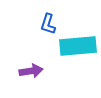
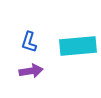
blue L-shape: moved 19 px left, 18 px down
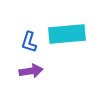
cyan rectangle: moved 11 px left, 12 px up
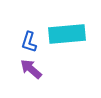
purple arrow: moved 2 px up; rotated 130 degrees counterclockwise
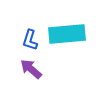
blue L-shape: moved 1 px right, 2 px up
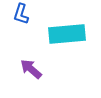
blue L-shape: moved 9 px left, 26 px up
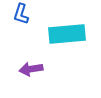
purple arrow: rotated 50 degrees counterclockwise
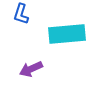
purple arrow: rotated 15 degrees counterclockwise
